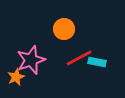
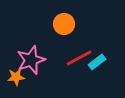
orange circle: moved 5 px up
cyan rectangle: rotated 48 degrees counterclockwise
orange star: rotated 18 degrees clockwise
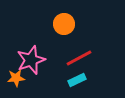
cyan rectangle: moved 20 px left, 18 px down; rotated 12 degrees clockwise
orange star: moved 1 px down
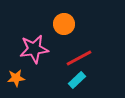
pink star: moved 3 px right, 11 px up; rotated 12 degrees clockwise
cyan rectangle: rotated 18 degrees counterclockwise
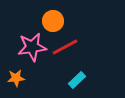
orange circle: moved 11 px left, 3 px up
pink star: moved 2 px left, 2 px up
red line: moved 14 px left, 11 px up
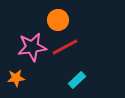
orange circle: moved 5 px right, 1 px up
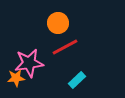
orange circle: moved 3 px down
pink star: moved 3 px left, 16 px down
